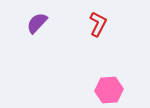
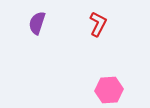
purple semicircle: rotated 25 degrees counterclockwise
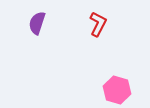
pink hexagon: moved 8 px right; rotated 20 degrees clockwise
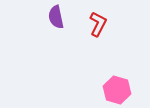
purple semicircle: moved 19 px right, 6 px up; rotated 30 degrees counterclockwise
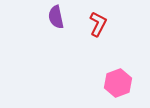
pink hexagon: moved 1 px right, 7 px up; rotated 24 degrees clockwise
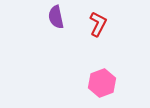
pink hexagon: moved 16 px left
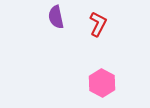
pink hexagon: rotated 12 degrees counterclockwise
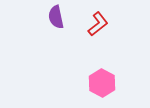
red L-shape: rotated 25 degrees clockwise
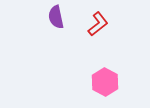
pink hexagon: moved 3 px right, 1 px up
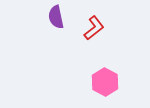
red L-shape: moved 4 px left, 4 px down
